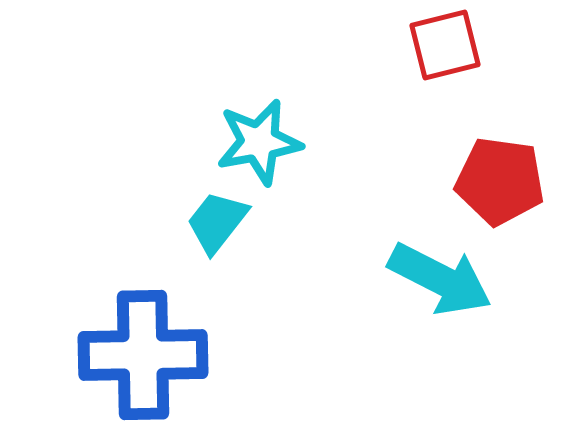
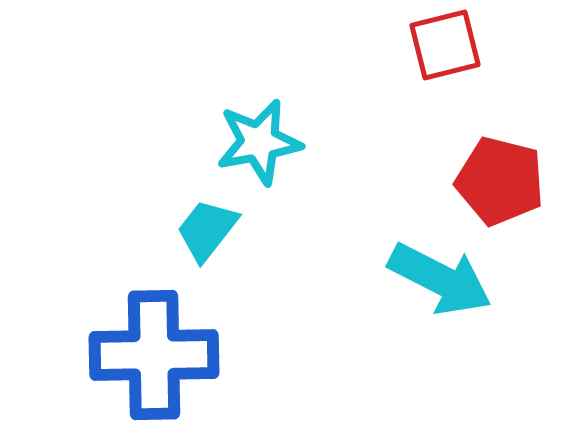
red pentagon: rotated 6 degrees clockwise
cyan trapezoid: moved 10 px left, 8 px down
blue cross: moved 11 px right
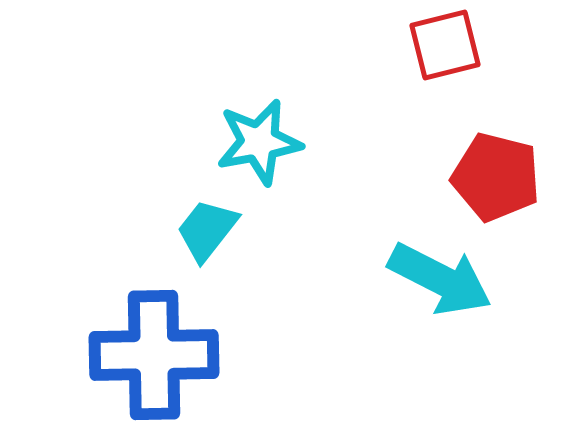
red pentagon: moved 4 px left, 4 px up
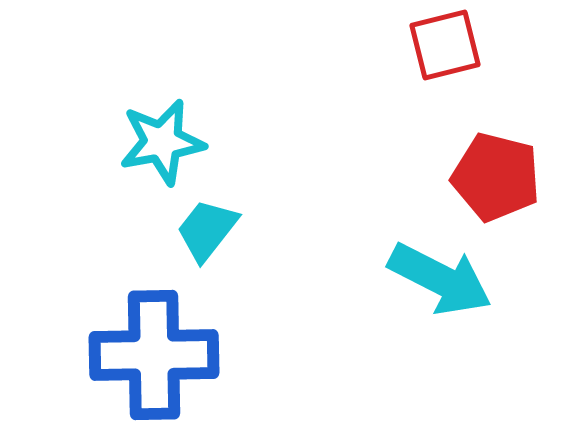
cyan star: moved 97 px left
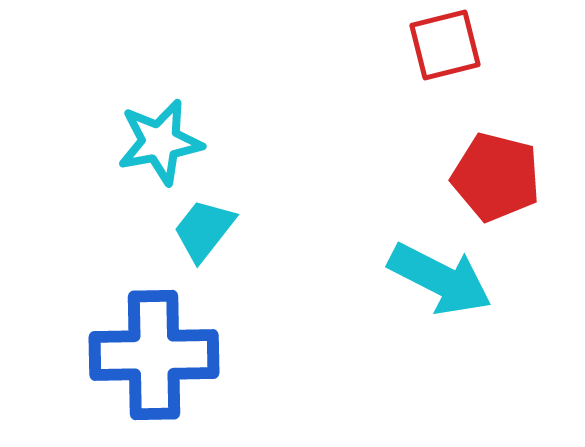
cyan star: moved 2 px left
cyan trapezoid: moved 3 px left
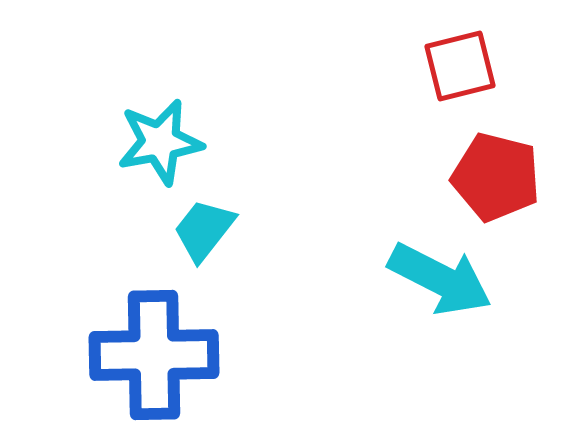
red square: moved 15 px right, 21 px down
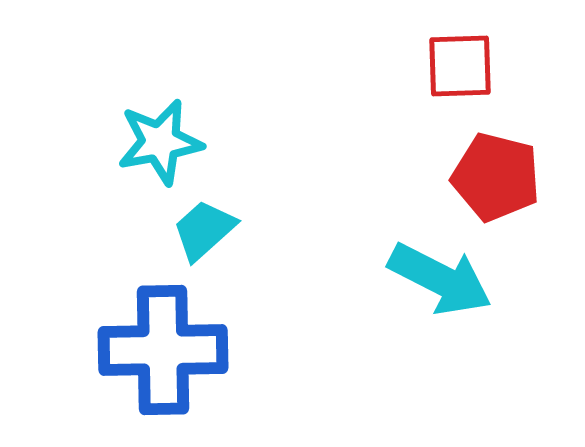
red square: rotated 12 degrees clockwise
cyan trapezoid: rotated 10 degrees clockwise
blue cross: moved 9 px right, 5 px up
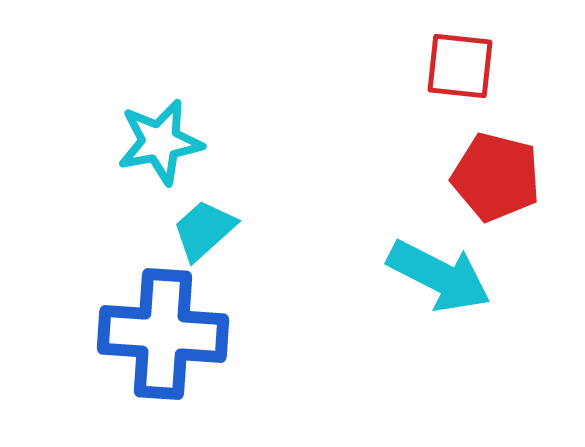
red square: rotated 8 degrees clockwise
cyan arrow: moved 1 px left, 3 px up
blue cross: moved 16 px up; rotated 5 degrees clockwise
